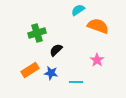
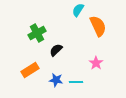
cyan semicircle: rotated 24 degrees counterclockwise
orange semicircle: rotated 45 degrees clockwise
green cross: rotated 12 degrees counterclockwise
pink star: moved 1 px left, 3 px down
blue star: moved 5 px right, 7 px down
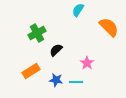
orange semicircle: moved 11 px right, 1 px down; rotated 20 degrees counterclockwise
pink star: moved 9 px left
orange rectangle: moved 1 px right, 1 px down
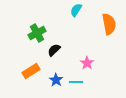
cyan semicircle: moved 2 px left
orange semicircle: moved 3 px up; rotated 35 degrees clockwise
black semicircle: moved 2 px left
blue star: rotated 24 degrees clockwise
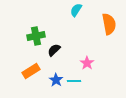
green cross: moved 1 px left, 3 px down; rotated 18 degrees clockwise
cyan line: moved 2 px left, 1 px up
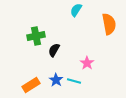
black semicircle: rotated 16 degrees counterclockwise
orange rectangle: moved 14 px down
cyan line: rotated 16 degrees clockwise
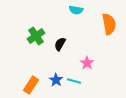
cyan semicircle: rotated 112 degrees counterclockwise
green cross: rotated 24 degrees counterclockwise
black semicircle: moved 6 px right, 6 px up
orange rectangle: rotated 24 degrees counterclockwise
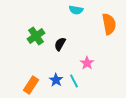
cyan line: rotated 48 degrees clockwise
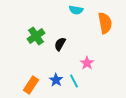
orange semicircle: moved 4 px left, 1 px up
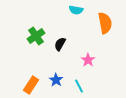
pink star: moved 1 px right, 3 px up
cyan line: moved 5 px right, 5 px down
